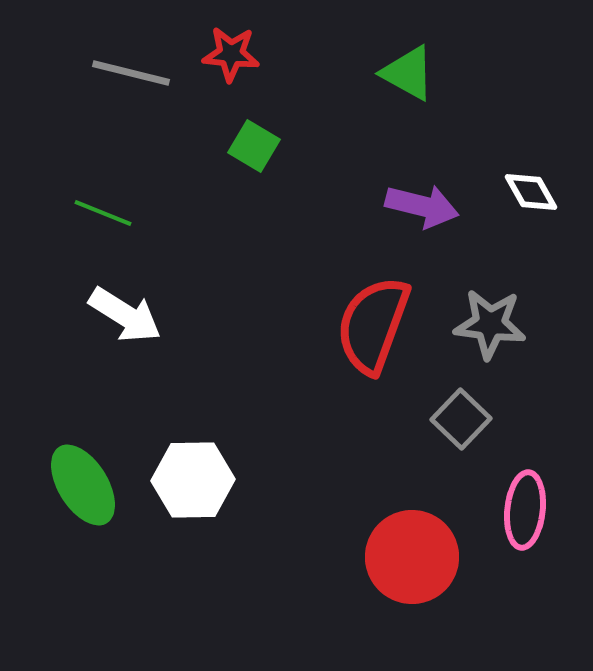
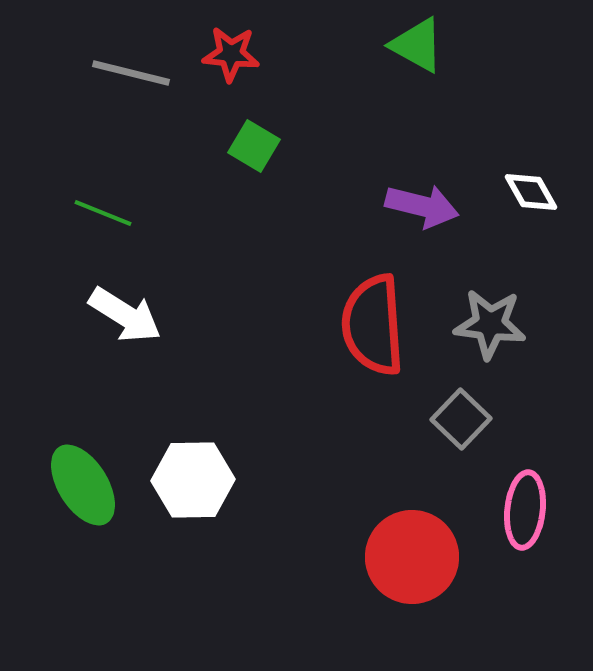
green triangle: moved 9 px right, 28 px up
red semicircle: rotated 24 degrees counterclockwise
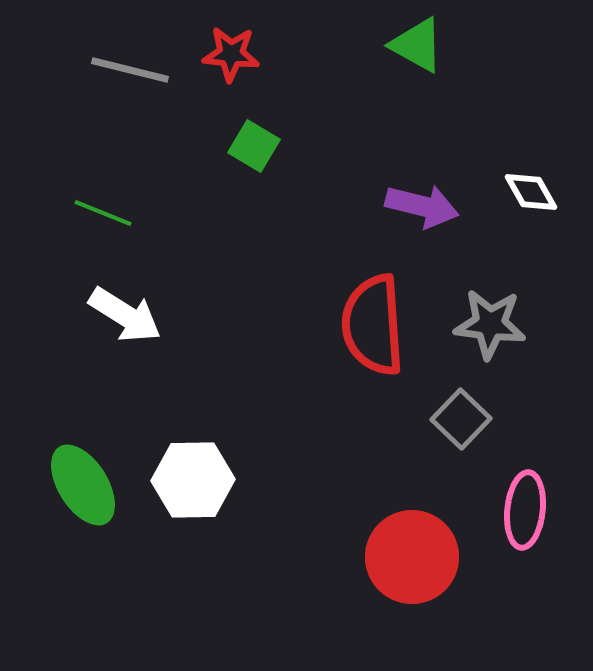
gray line: moved 1 px left, 3 px up
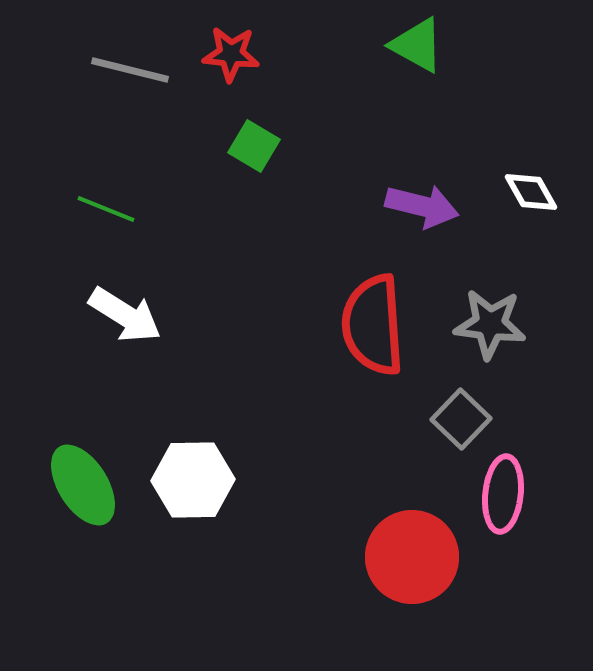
green line: moved 3 px right, 4 px up
pink ellipse: moved 22 px left, 16 px up
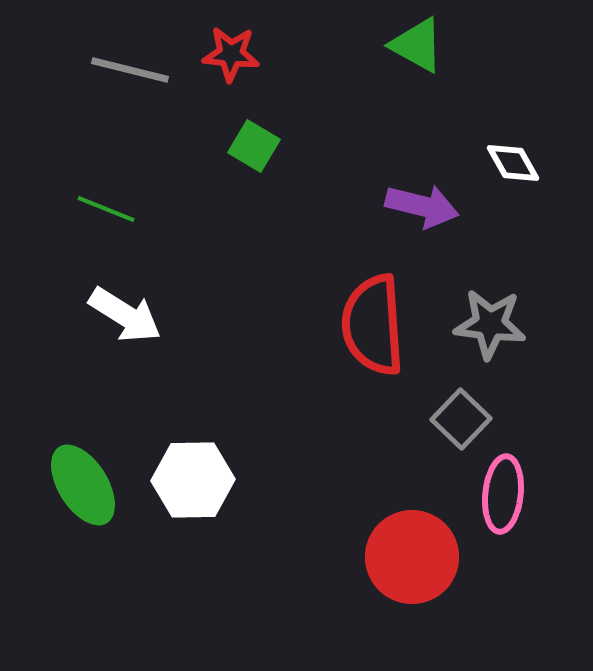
white diamond: moved 18 px left, 29 px up
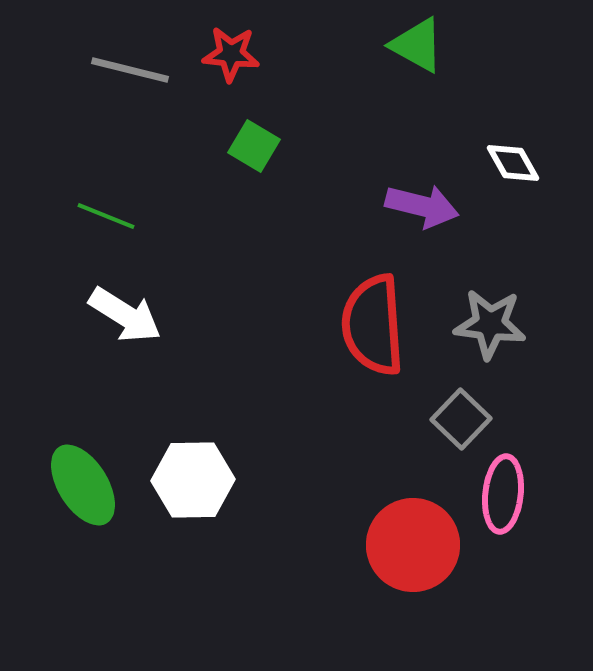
green line: moved 7 px down
red circle: moved 1 px right, 12 px up
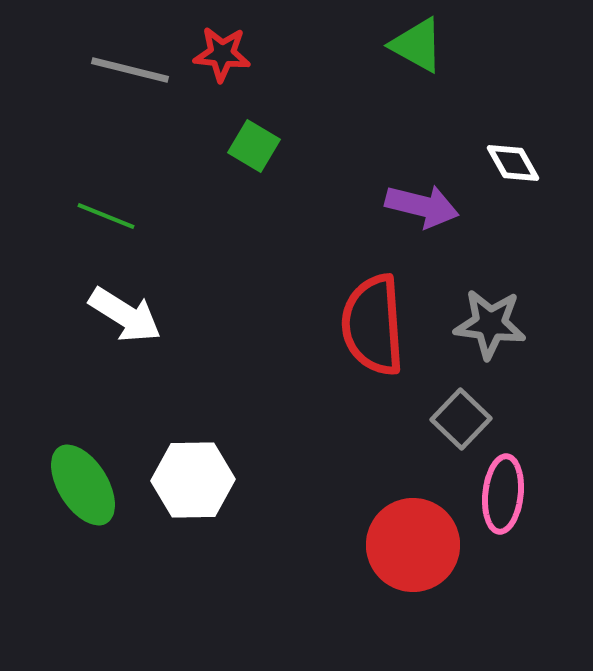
red star: moved 9 px left
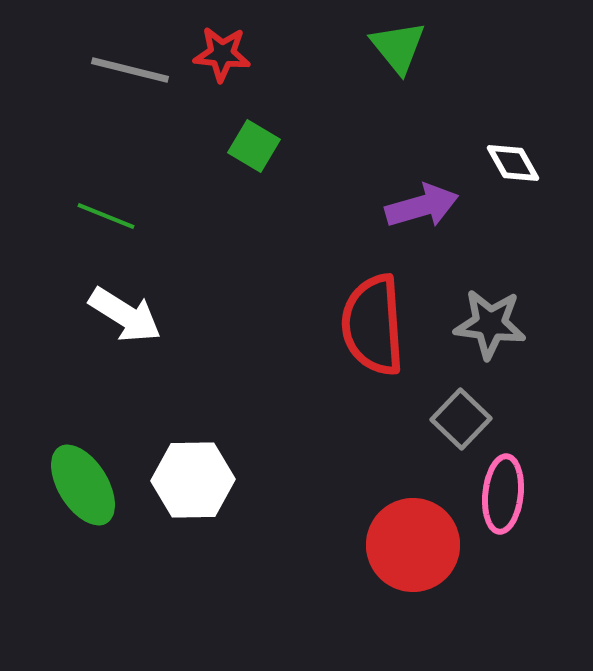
green triangle: moved 19 px left, 2 px down; rotated 22 degrees clockwise
purple arrow: rotated 30 degrees counterclockwise
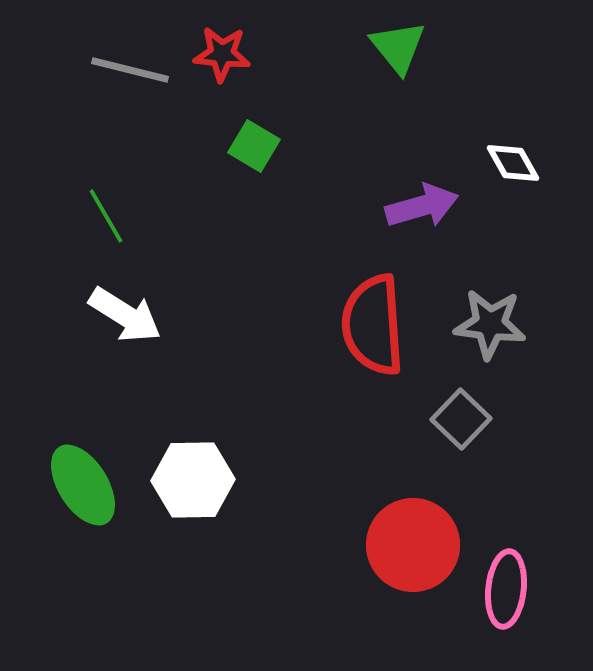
green line: rotated 38 degrees clockwise
pink ellipse: moved 3 px right, 95 px down
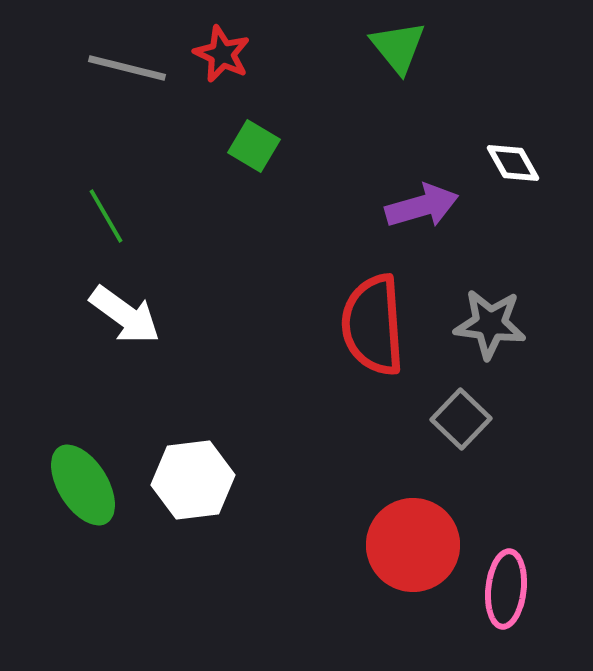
red star: rotated 20 degrees clockwise
gray line: moved 3 px left, 2 px up
white arrow: rotated 4 degrees clockwise
white hexagon: rotated 6 degrees counterclockwise
